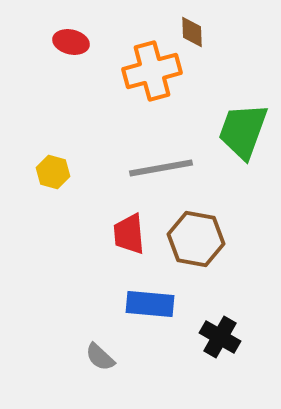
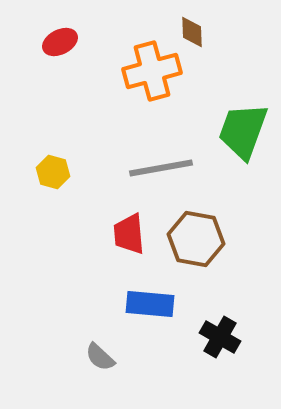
red ellipse: moved 11 px left; rotated 40 degrees counterclockwise
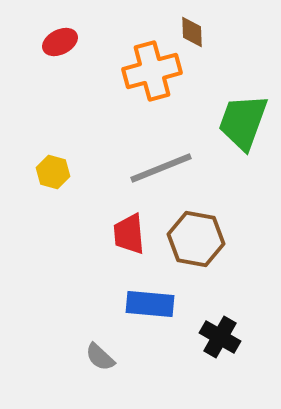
green trapezoid: moved 9 px up
gray line: rotated 12 degrees counterclockwise
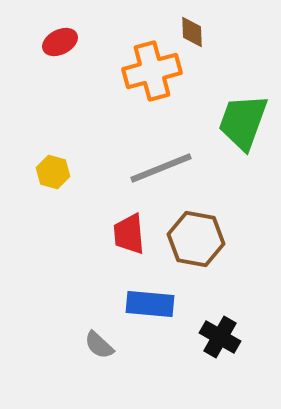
gray semicircle: moved 1 px left, 12 px up
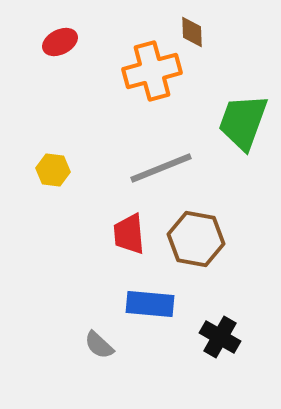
yellow hexagon: moved 2 px up; rotated 8 degrees counterclockwise
